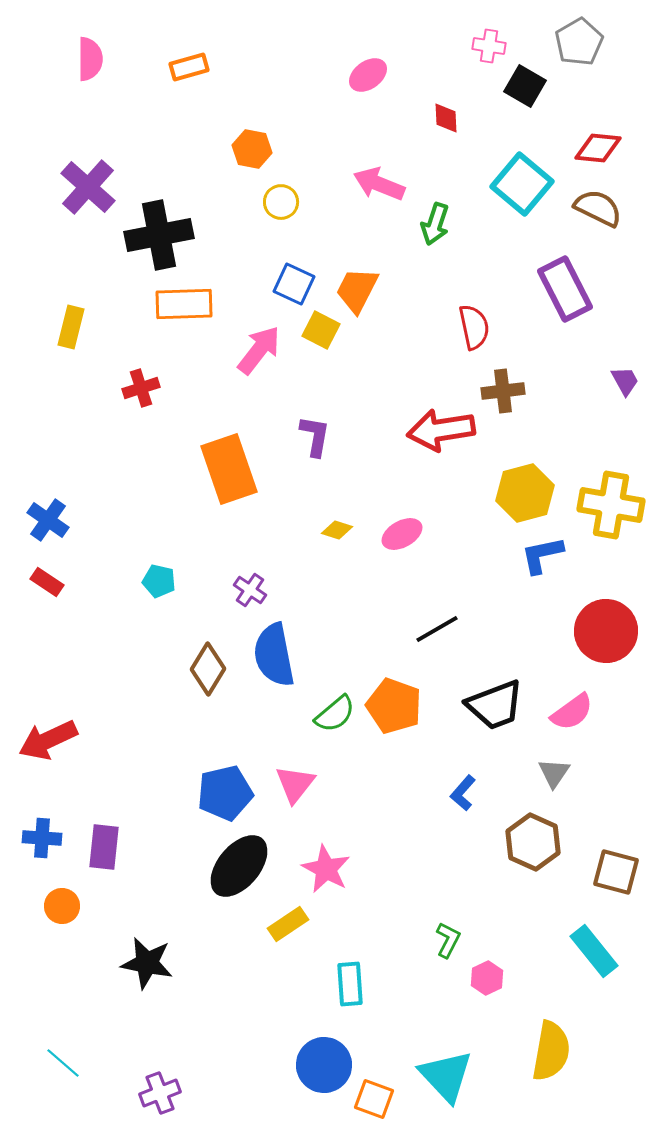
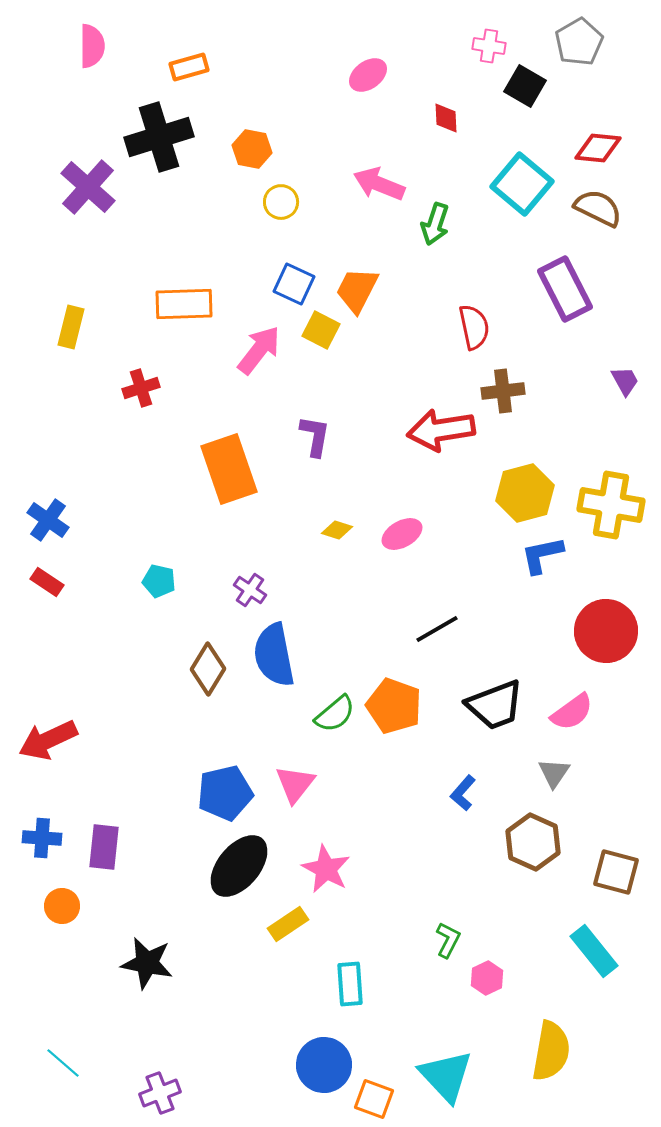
pink semicircle at (90, 59): moved 2 px right, 13 px up
black cross at (159, 235): moved 98 px up; rotated 6 degrees counterclockwise
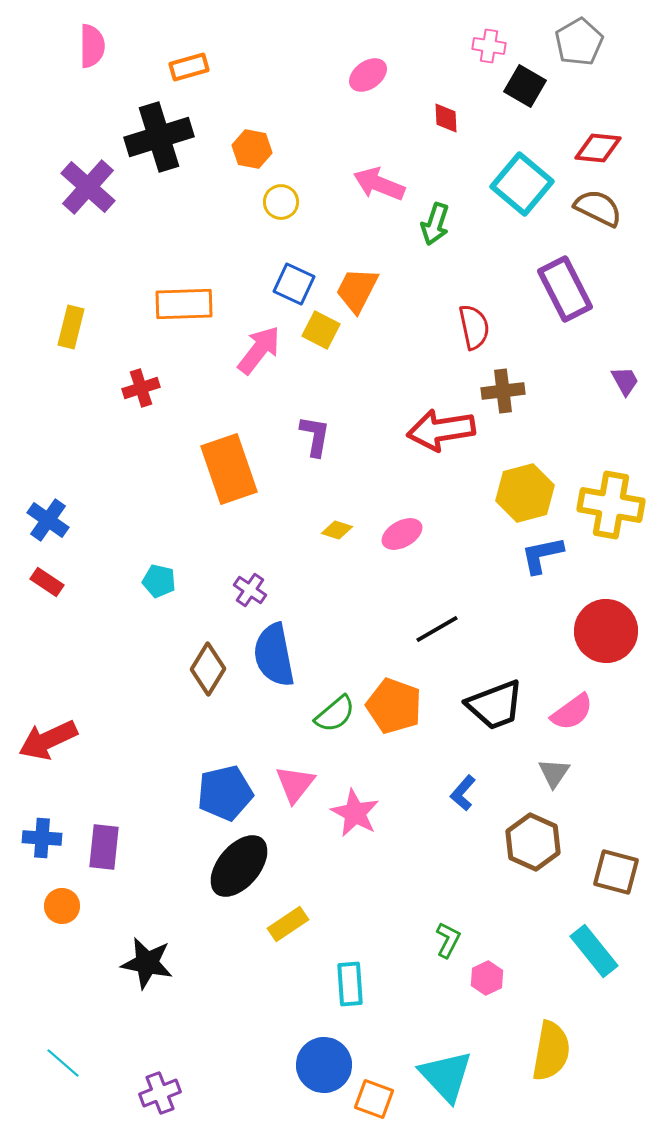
pink star at (326, 869): moved 29 px right, 56 px up
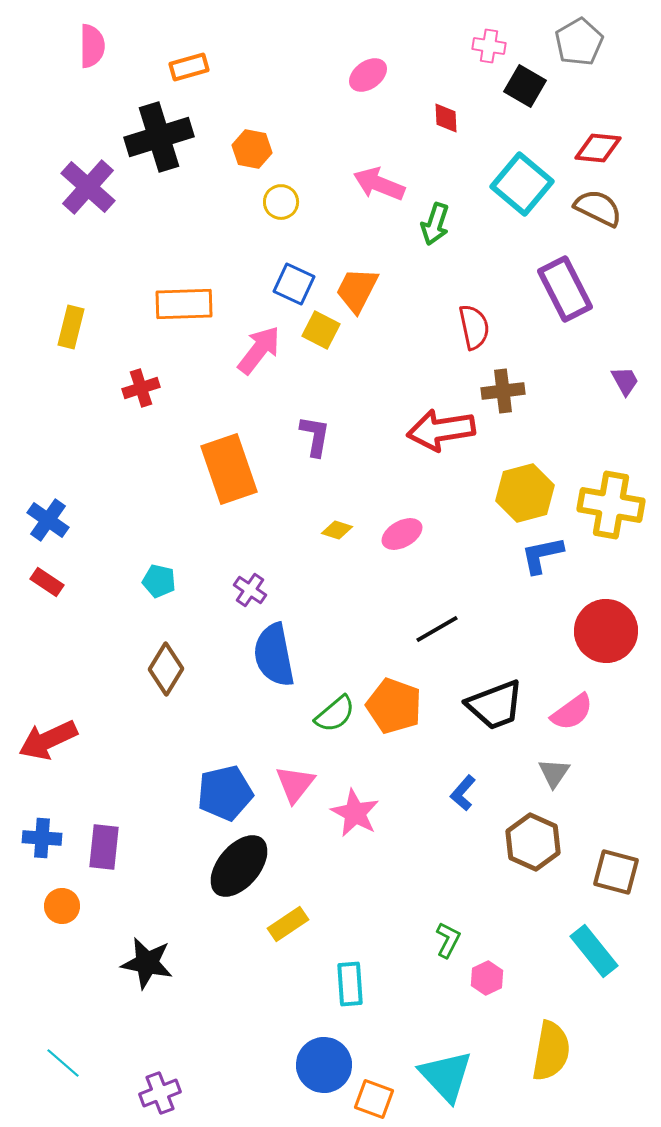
brown diamond at (208, 669): moved 42 px left
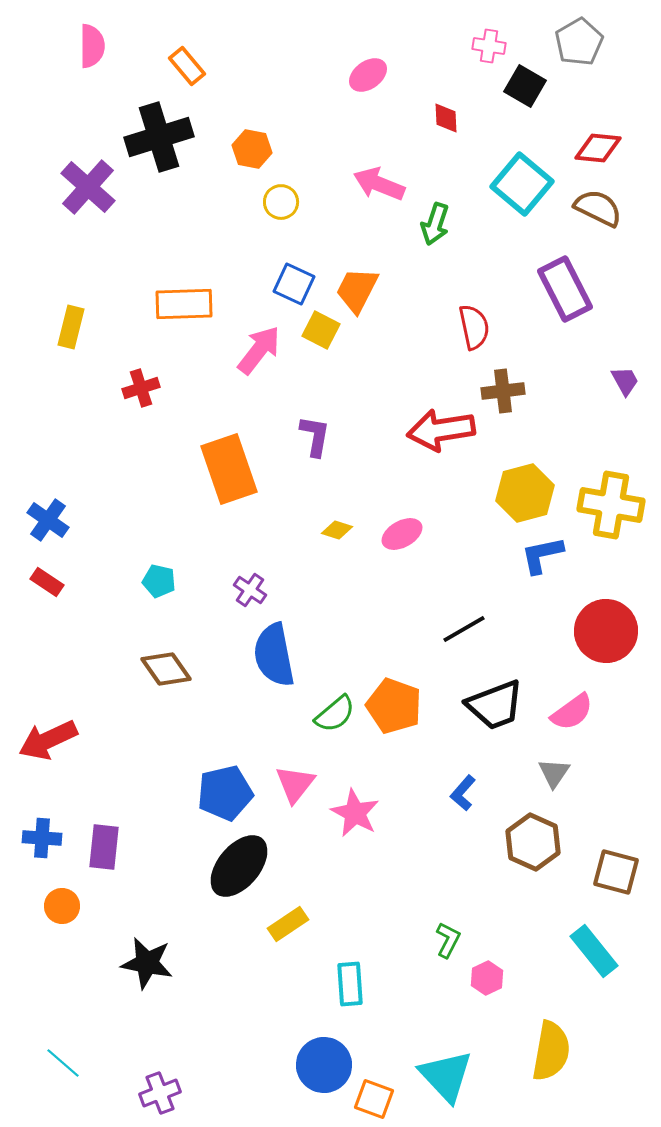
orange rectangle at (189, 67): moved 2 px left, 1 px up; rotated 66 degrees clockwise
black line at (437, 629): moved 27 px right
brown diamond at (166, 669): rotated 66 degrees counterclockwise
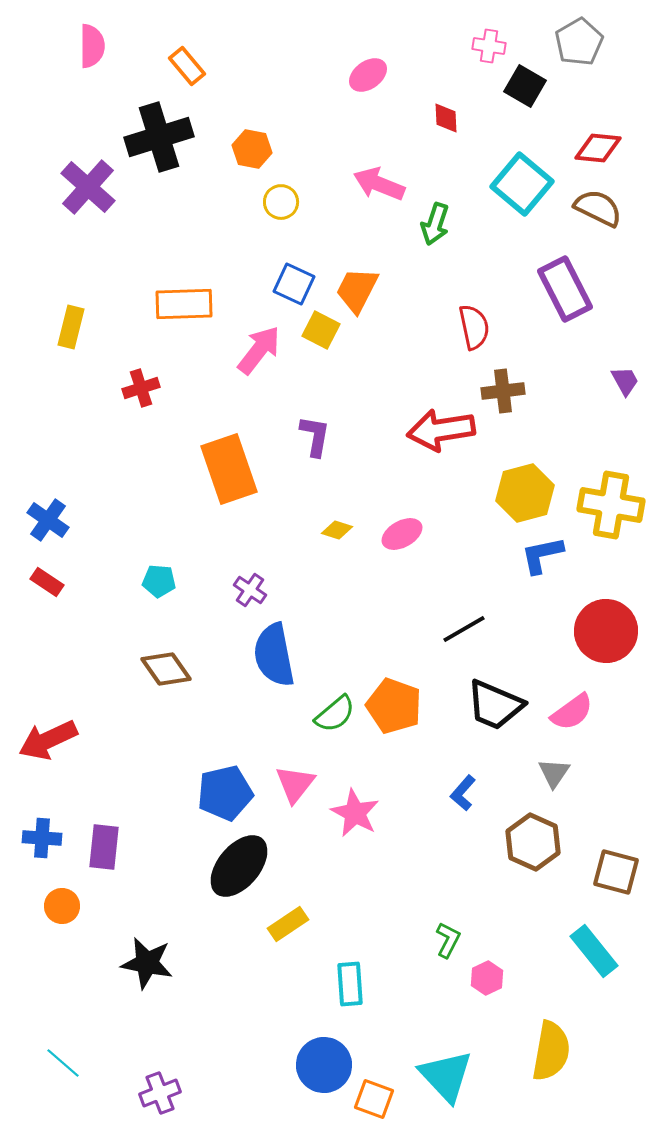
cyan pentagon at (159, 581): rotated 8 degrees counterclockwise
black trapezoid at (495, 705): rotated 44 degrees clockwise
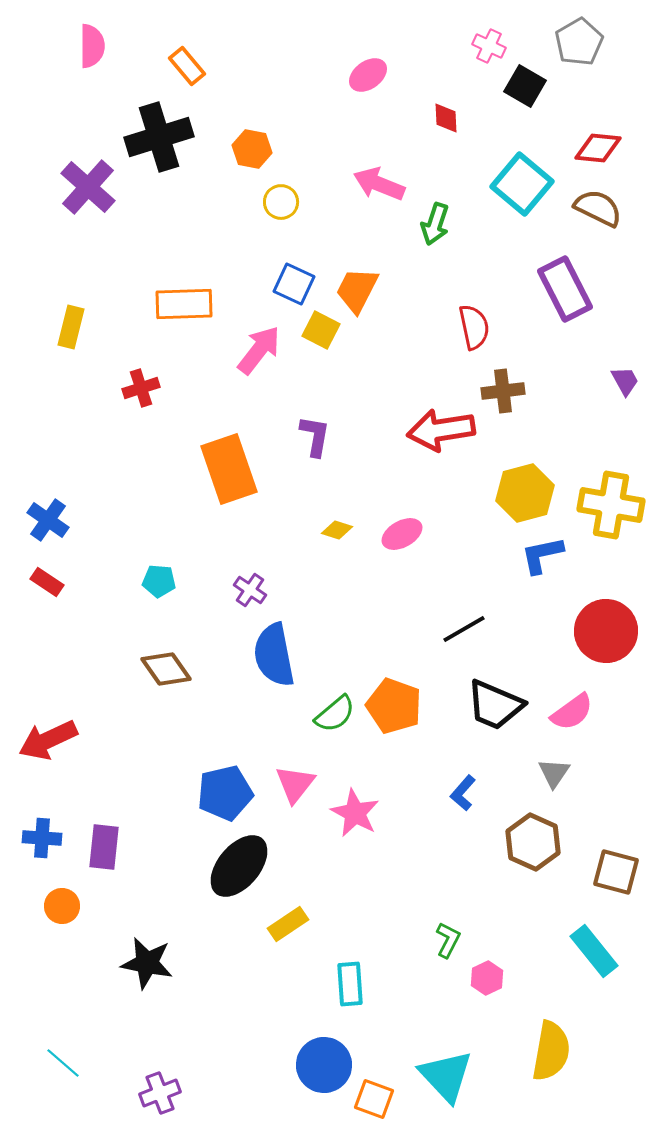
pink cross at (489, 46): rotated 16 degrees clockwise
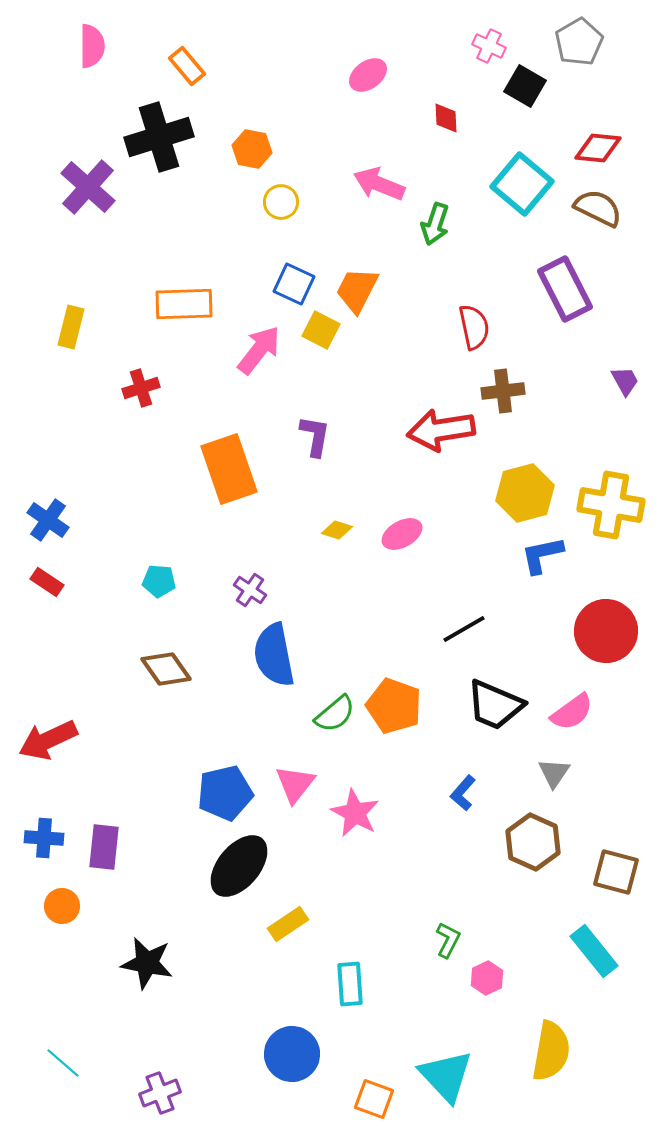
blue cross at (42, 838): moved 2 px right
blue circle at (324, 1065): moved 32 px left, 11 px up
